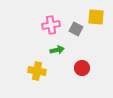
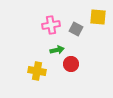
yellow square: moved 2 px right
red circle: moved 11 px left, 4 px up
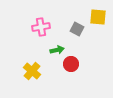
pink cross: moved 10 px left, 2 px down
gray square: moved 1 px right
yellow cross: moved 5 px left; rotated 30 degrees clockwise
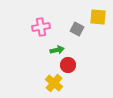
red circle: moved 3 px left, 1 px down
yellow cross: moved 22 px right, 12 px down
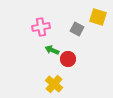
yellow square: rotated 12 degrees clockwise
green arrow: moved 5 px left; rotated 144 degrees counterclockwise
red circle: moved 6 px up
yellow cross: moved 1 px down
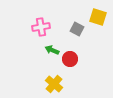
red circle: moved 2 px right
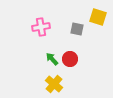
gray square: rotated 16 degrees counterclockwise
green arrow: moved 9 px down; rotated 24 degrees clockwise
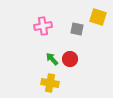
pink cross: moved 2 px right, 1 px up
yellow cross: moved 4 px left, 1 px up; rotated 30 degrees counterclockwise
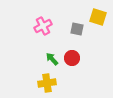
pink cross: rotated 18 degrees counterclockwise
red circle: moved 2 px right, 1 px up
yellow cross: moved 3 px left; rotated 18 degrees counterclockwise
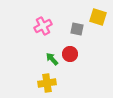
red circle: moved 2 px left, 4 px up
